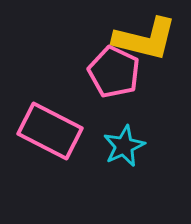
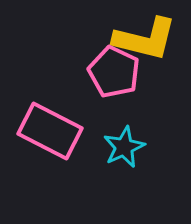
cyan star: moved 1 px down
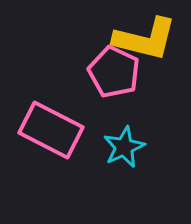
pink rectangle: moved 1 px right, 1 px up
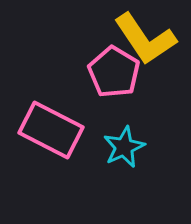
yellow L-shape: rotated 42 degrees clockwise
pink pentagon: rotated 6 degrees clockwise
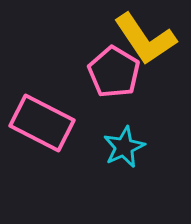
pink rectangle: moved 9 px left, 7 px up
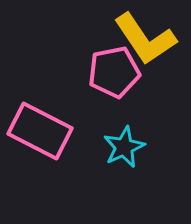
pink pentagon: rotated 30 degrees clockwise
pink rectangle: moved 2 px left, 8 px down
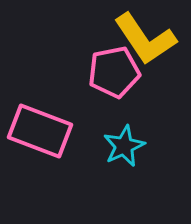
pink rectangle: rotated 6 degrees counterclockwise
cyan star: moved 1 px up
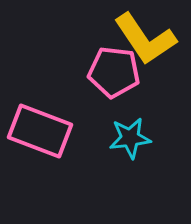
pink pentagon: rotated 18 degrees clockwise
cyan star: moved 6 px right, 8 px up; rotated 18 degrees clockwise
